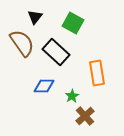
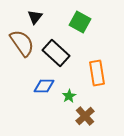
green square: moved 7 px right, 1 px up
black rectangle: moved 1 px down
green star: moved 3 px left
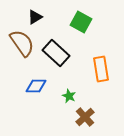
black triangle: rotated 21 degrees clockwise
green square: moved 1 px right
orange rectangle: moved 4 px right, 4 px up
blue diamond: moved 8 px left
green star: rotated 16 degrees counterclockwise
brown cross: moved 1 px down
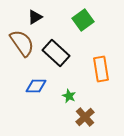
green square: moved 2 px right, 2 px up; rotated 25 degrees clockwise
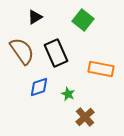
green square: rotated 15 degrees counterclockwise
brown semicircle: moved 8 px down
black rectangle: rotated 24 degrees clockwise
orange rectangle: rotated 70 degrees counterclockwise
blue diamond: moved 3 px right, 1 px down; rotated 20 degrees counterclockwise
green star: moved 1 px left, 2 px up
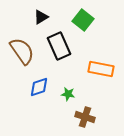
black triangle: moved 6 px right
black rectangle: moved 3 px right, 7 px up
green star: rotated 16 degrees counterclockwise
brown cross: rotated 30 degrees counterclockwise
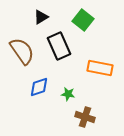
orange rectangle: moved 1 px left, 1 px up
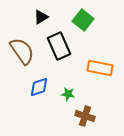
brown cross: moved 1 px up
